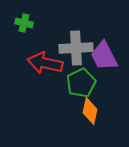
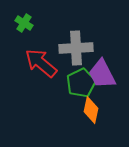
green cross: rotated 18 degrees clockwise
purple trapezoid: moved 2 px left, 18 px down
red arrow: moved 4 px left; rotated 28 degrees clockwise
orange diamond: moved 1 px right, 1 px up
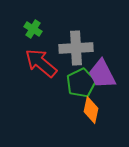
green cross: moved 9 px right, 6 px down
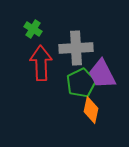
red arrow: rotated 48 degrees clockwise
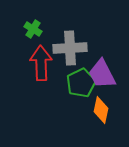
gray cross: moved 6 px left
orange diamond: moved 10 px right
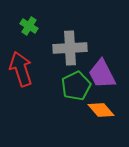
green cross: moved 4 px left, 3 px up
red arrow: moved 20 px left, 6 px down; rotated 16 degrees counterclockwise
green pentagon: moved 5 px left, 3 px down
orange diamond: rotated 52 degrees counterclockwise
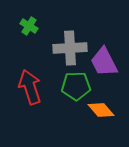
red arrow: moved 9 px right, 18 px down
purple trapezoid: moved 2 px right, 12 px up
green pentagon: rotated 24 degrees clockwise
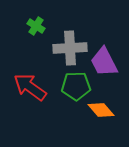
green cross: moved 7 px right
red arrow: rotated 36 degrees counterclockwise
